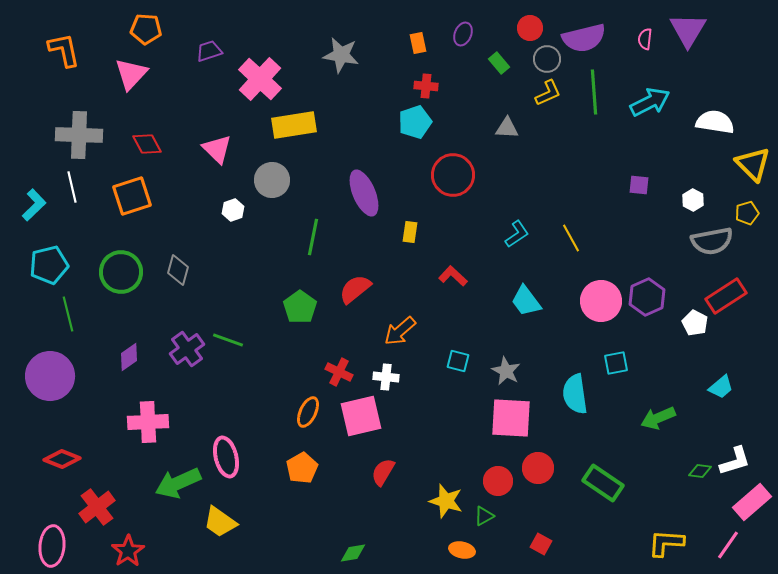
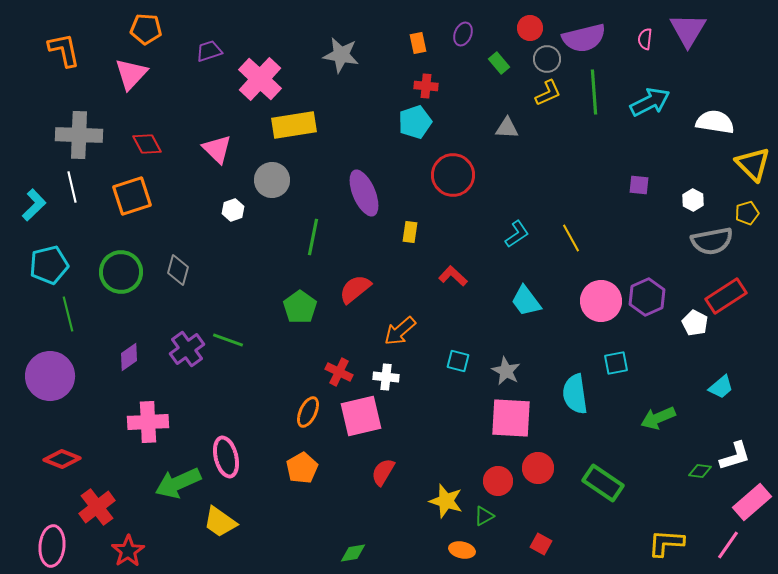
white L-shape at (735, 461): moved 5 px up
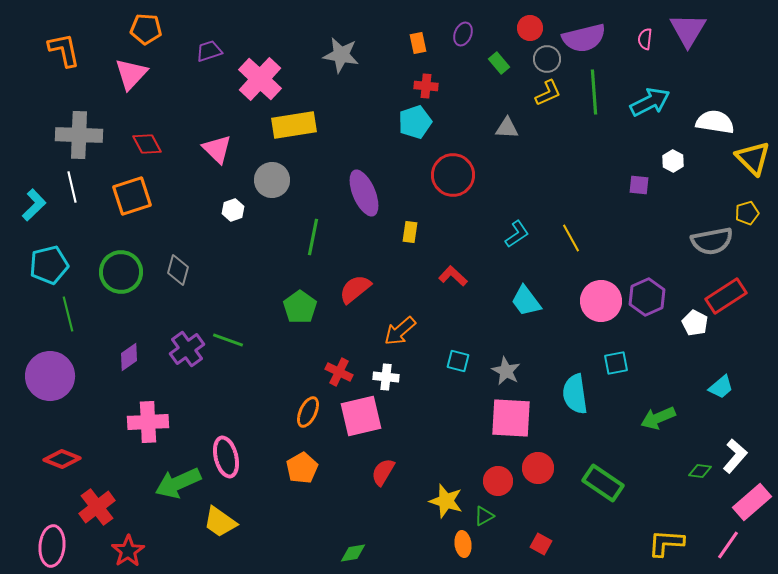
yellow triangle at (753, 164): moved 6 px up
white hexagon at (693, 200): moved 20 px left, 39 px up
white L-shape at (735, 456): rotated 32 degrees counterclockwise
orange ellipse at (462, 550): moved 1 px right, 6 px up; rotated 70 degrees clockwise
